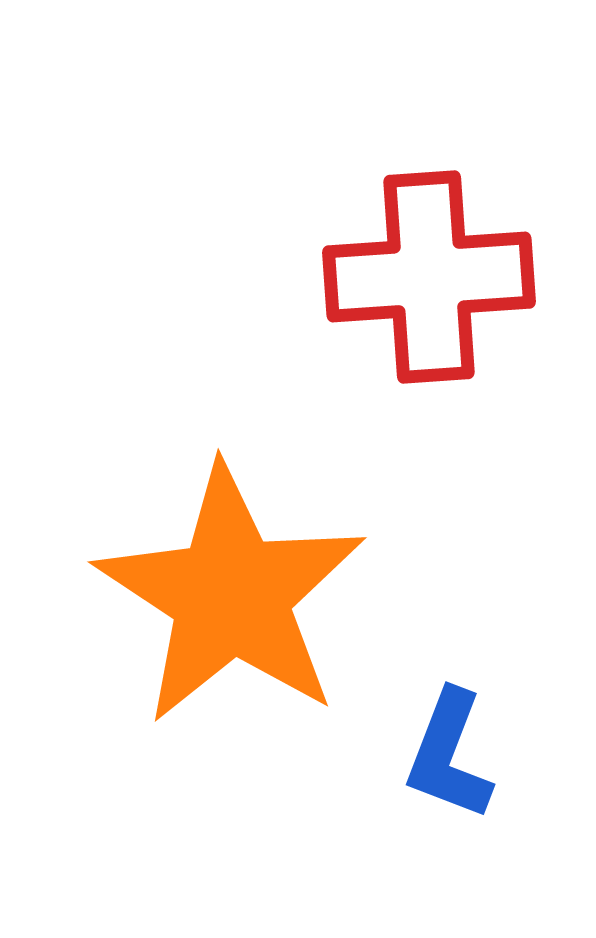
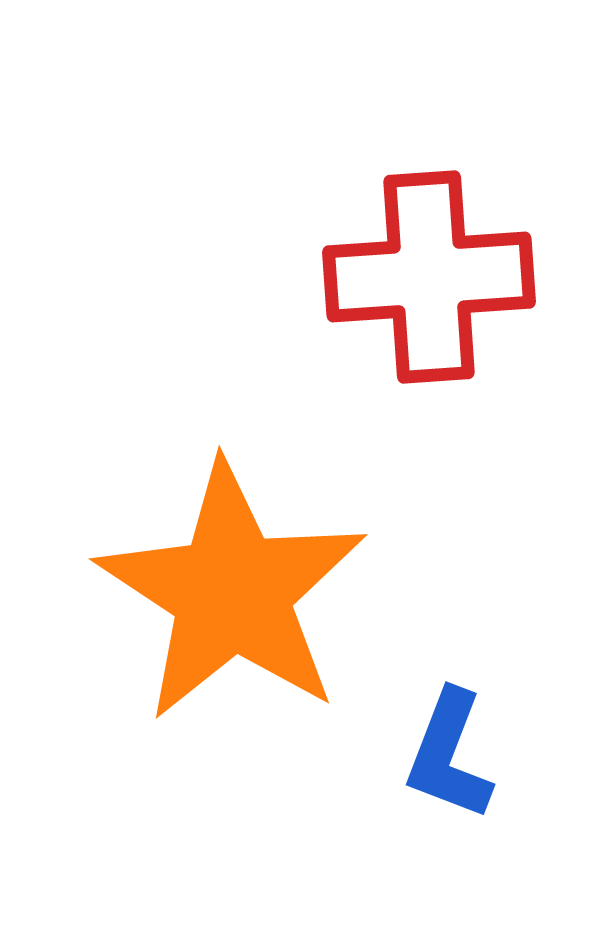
orange star: moved 1 px right, 3 px up
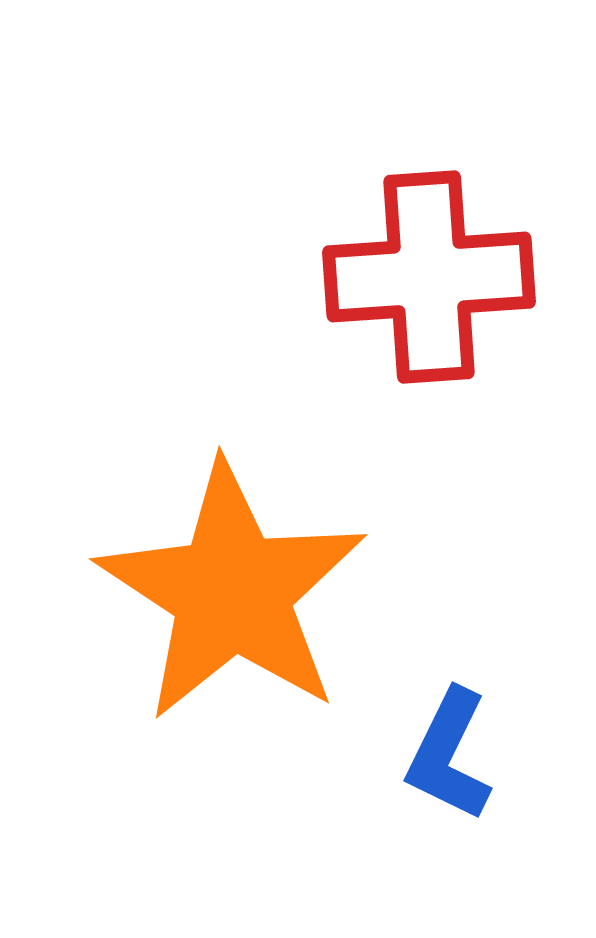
blue L-shape: rotated 5 degrees clockwise
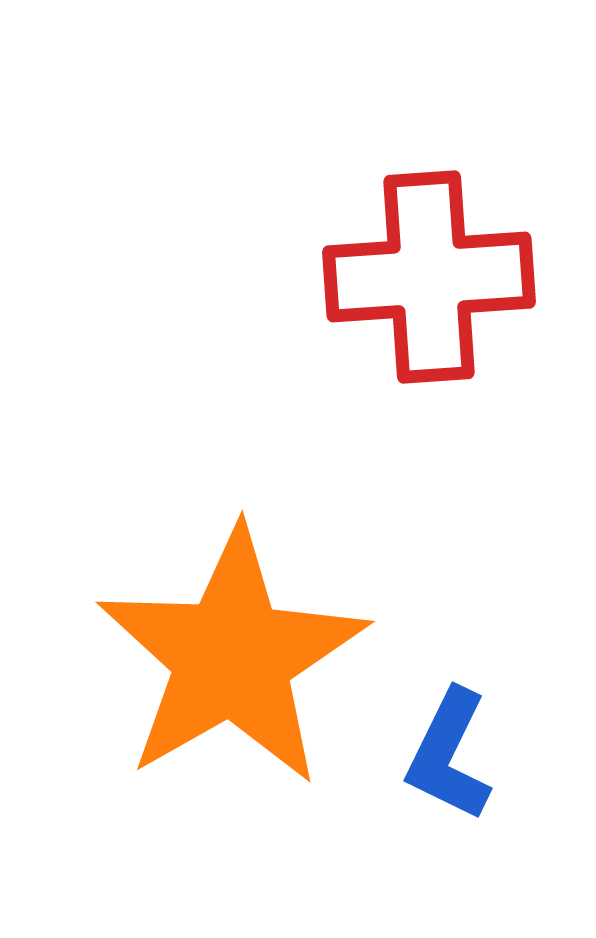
orange star: moved 65 px down; rotated 9 degrees clockwise
